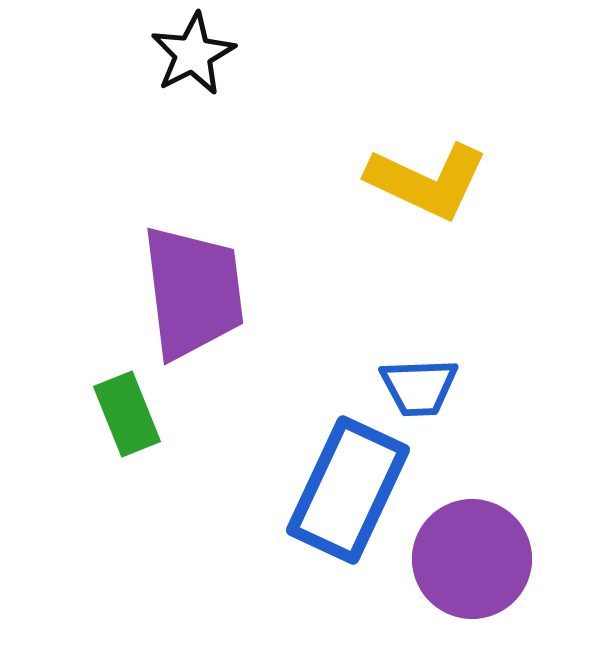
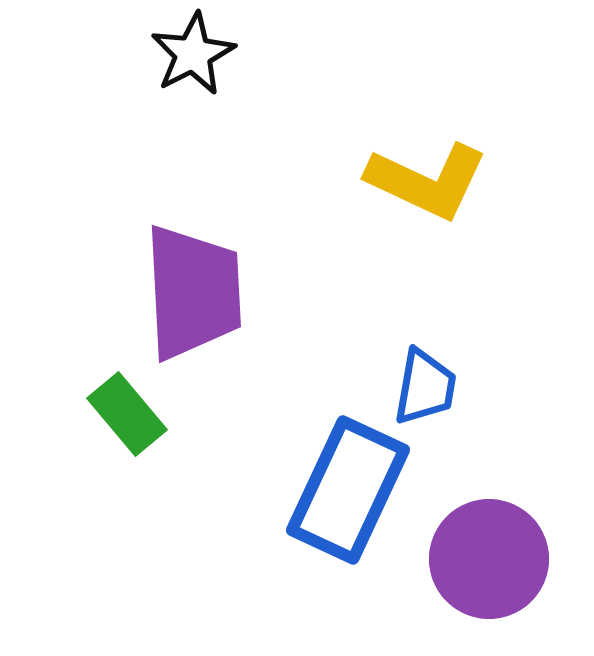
purple trapezoid: rotated 4 degrees clockwise
blue trapezoid: moved 6 px right; rotated 78 degrees counterclockwise
green rectangle: rotated 18 degrees counterclockwise
purple circle: moved 17 px right
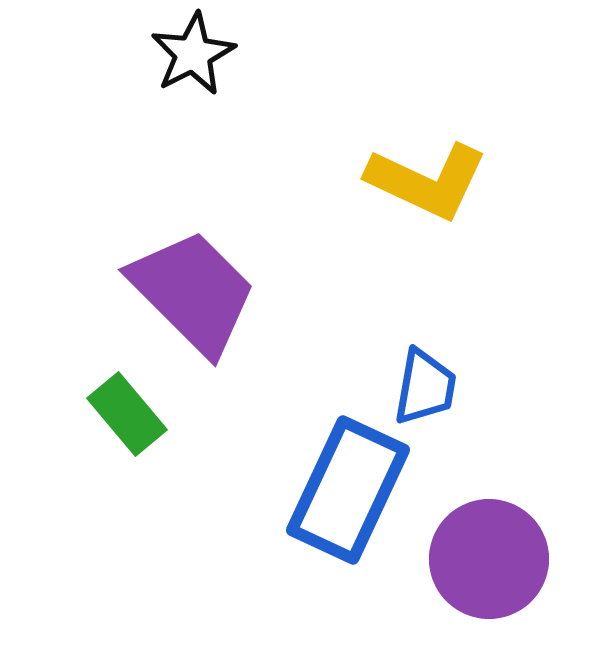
purple trapezoid: rotated 42 degrees counterclockwise
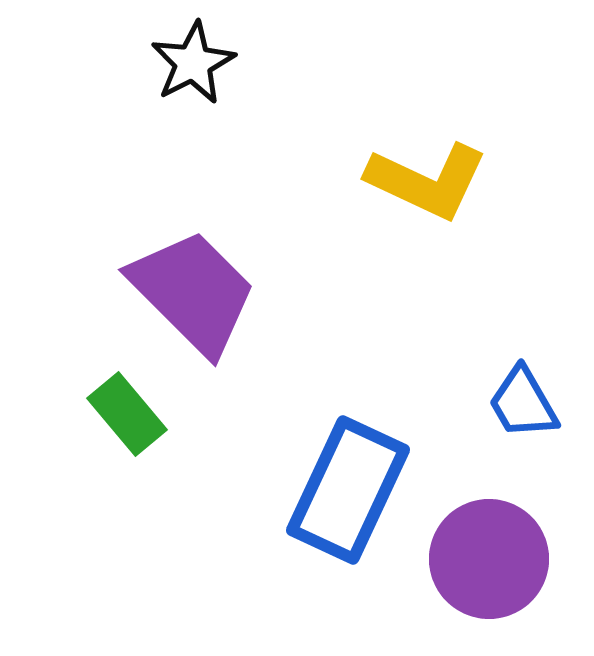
black star: moved 9 px down
blue trapezoid: moved 98 px right, 16 px down; rotated 140 degrees clockwise
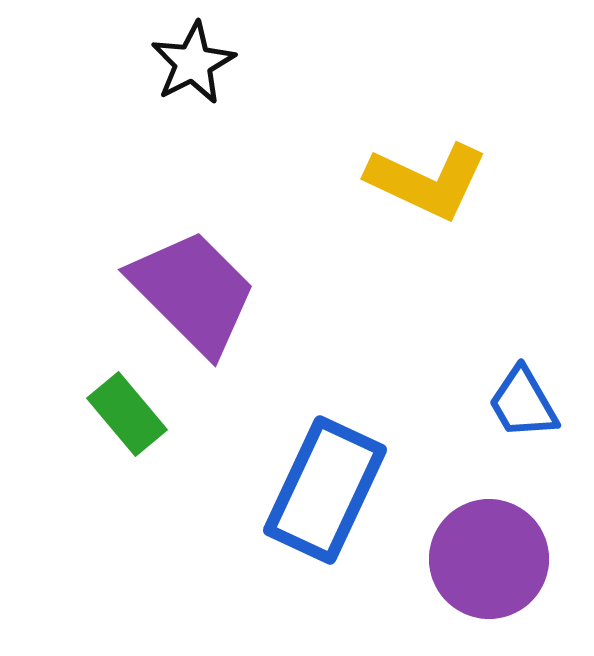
blue rectangle: moved 23 px left
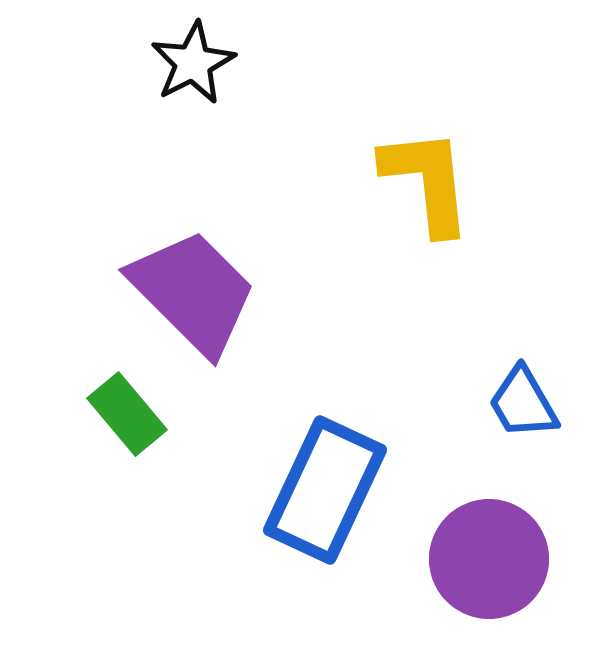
yellow L-shape: rotated 121 degrees counterclockwise
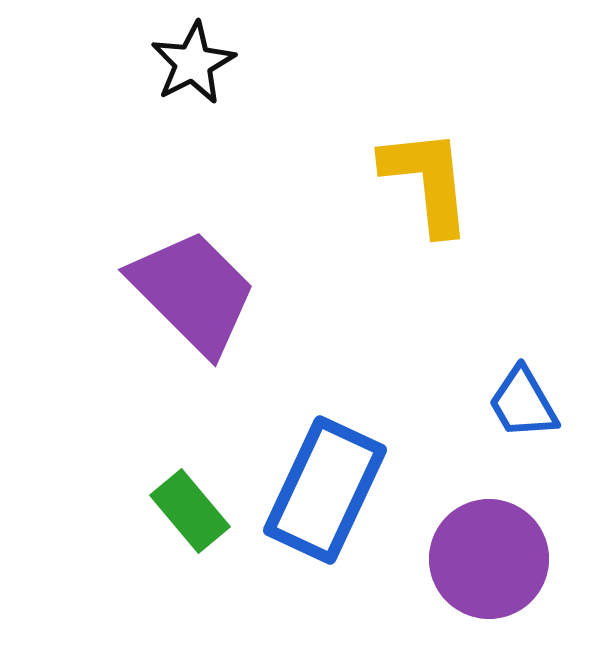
green rectangle: moved 63 px right, 97 px down
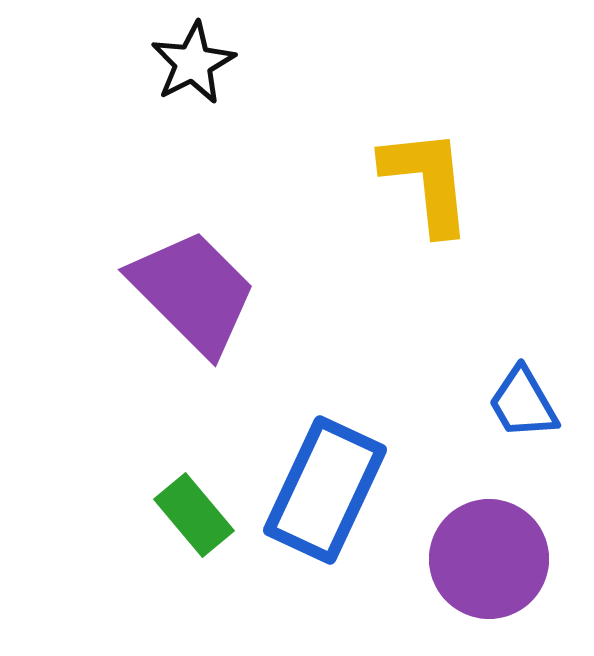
green rectangle: moved 4 px right, 4 px down
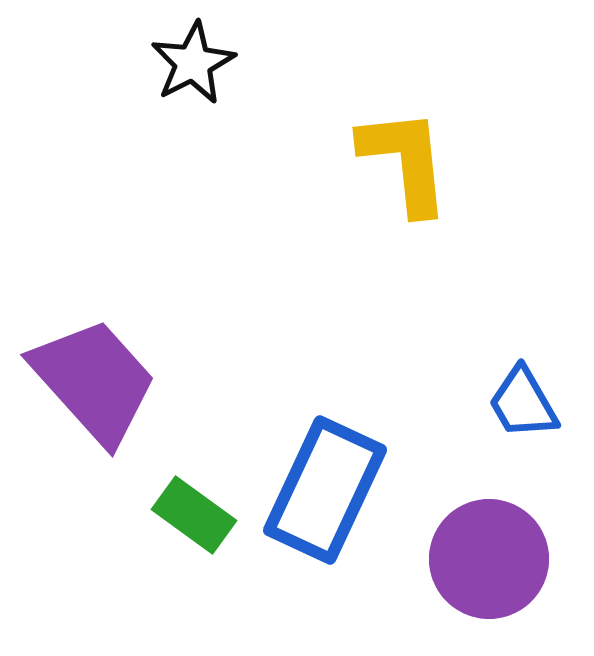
yellow L-shape: moved 22 px left, 20 px up
purple trapezoid: moved 99 px left, 89 px down; rotated 3 degrees clockwise
green rectangle: rotated 14 degrees counterclockwise
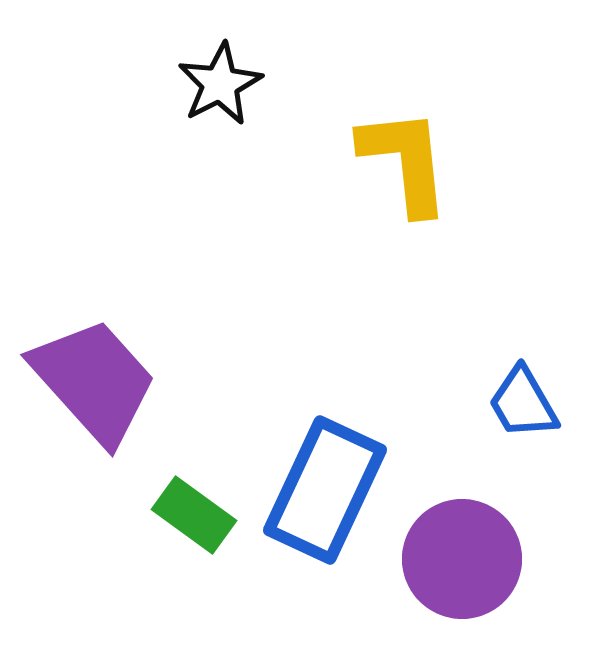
black star: moved 27 px right, 21 px down
purple circle: moved 27 px left
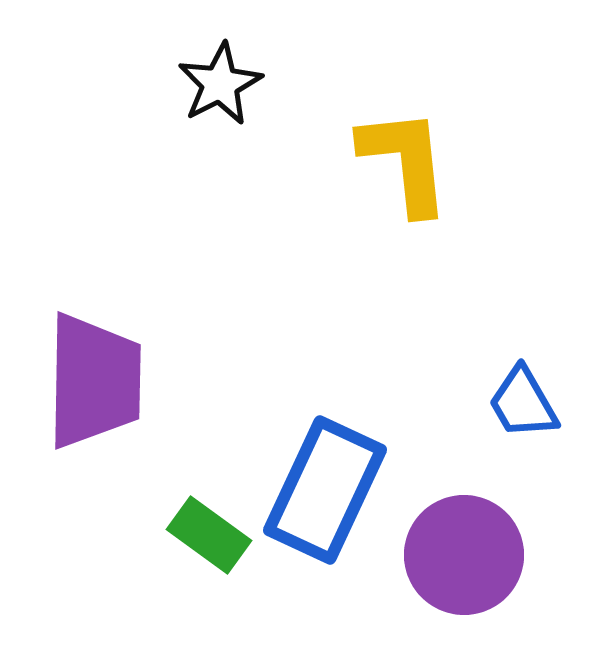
purple trapezoid: rotated 43 degrees clockwise
green rectangle: moved 15 px right, 20 px down
purple circle: moved 2 px right, 4 px up
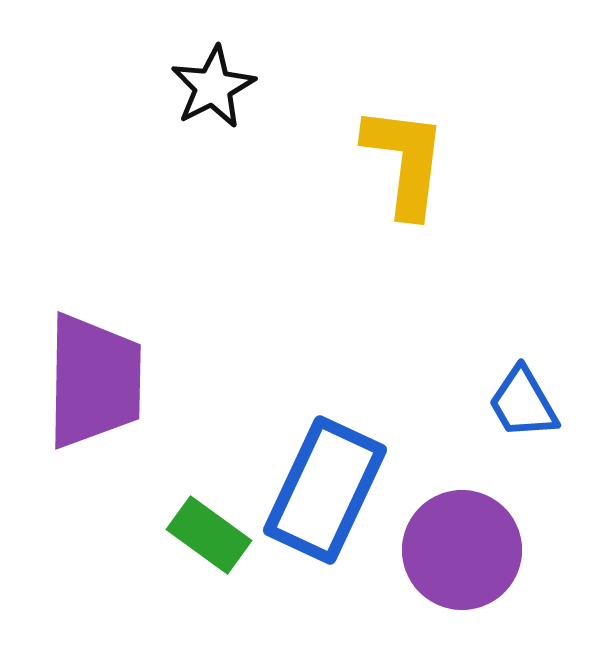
black star: moved 7 px left, 3 px down
yellow L-shape: rotated 13 degrees clockwise
purple circle: moved 2 px left, 5 px up
